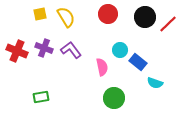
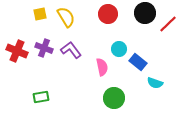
black circle: moved 4 px up
cyan circle: moved 1 px left, 1 px up
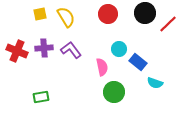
purple cross: rotated 24 degrees counterclockwise
green circle: moved 6 px up
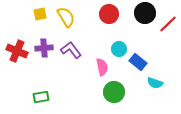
red circle: moved 1 px right
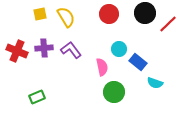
green rectangle: moved 4 px left; rotated 14 degrees counterclockwise
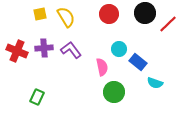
green rectangle: rotated 42 degrees counterclockwise
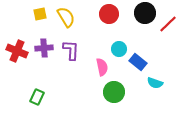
purple L-shape: rotated 40 degrees clockwise
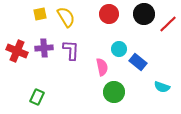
black circle: moved 1 px left, 1 px down
cyan semicircle: moved 7 px right, 4 px down
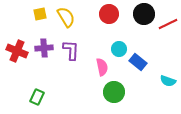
red line: rotated 18 degrees clockwise
cyan semicircle: moved 6 px right, 6 px up
